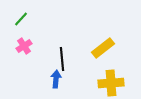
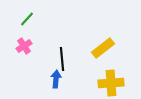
green line: moved 6 px right
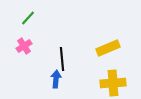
green line: moved 1 px right, 1 px up
yellow rectangle: moved 5 px right; rotated 15 degrees clockwise
yellow cross: moved 2 px right
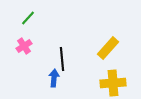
yellow rectangle: rotated 25 degrees counterclockwise
blue arrow: moved 2 px left, 1 px up
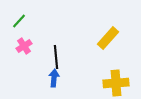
green line: moved 9 px left, 3 px down
yellow rectangle: moved 10 px up
black line: moved 6 px left, 2 px up
yellow cross: moved 3 px right
